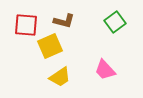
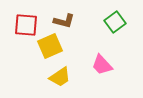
pink trapezoid: moved 3 px left, 5 px up
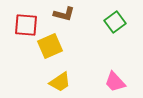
brown L-shape: moved 7 px up
pink trapezoid: moved 13 px right, 17 px down
yellow trapezoid: moved 5 px down
